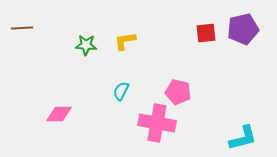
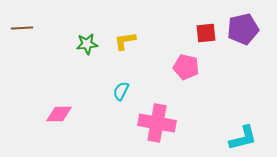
green star: moved 1 px right, 1 px up; rotated 10 degrees counterclockwise
pink pentagon: moved 8 px right, 25 px up
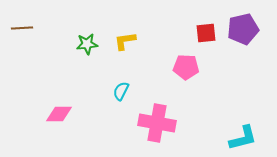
pink pentagon: rotated 10 degrees counterclockwise
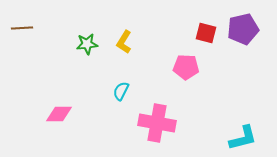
red square: rotated 20 degrees clockwise
yellow L-shape: moved 1 px left, 1 px down; rotated 50 degrees counterclockwise
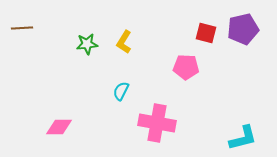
pink diamond: moved 13 px down
